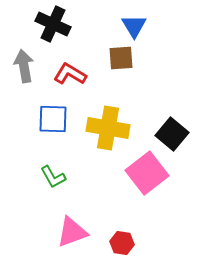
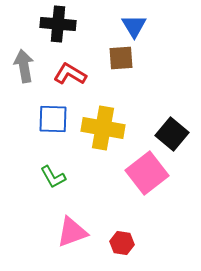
black cross: moved 5 px right; rotated 20 degrees counterclockwise
yellow cross: moved 5 px left
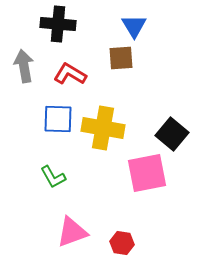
blue square: moved 5 px right
pink square: rotated 27 degrees clockwise
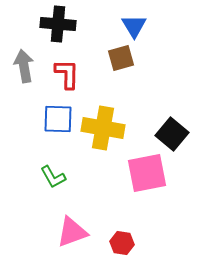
brown square: rotated 12 degrees counterclockwise
red L-shape: moved 3 px left; rotated 60 degrees clockwise
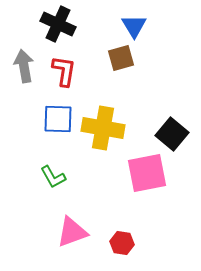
black cross: rotated 20 degrees clockwise
red L-shape: moved 3 px left, 3 px up; rotated 8 degrees clockwise
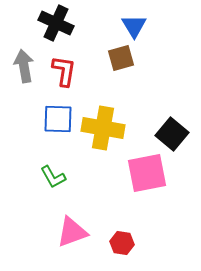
black cross: moved 2 px left, 1 px up
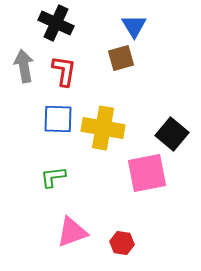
green L-shape: rotated 112 degrees clockwise
